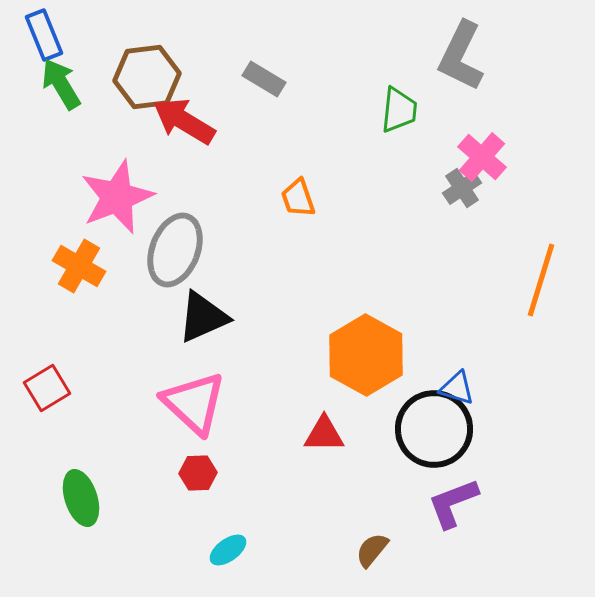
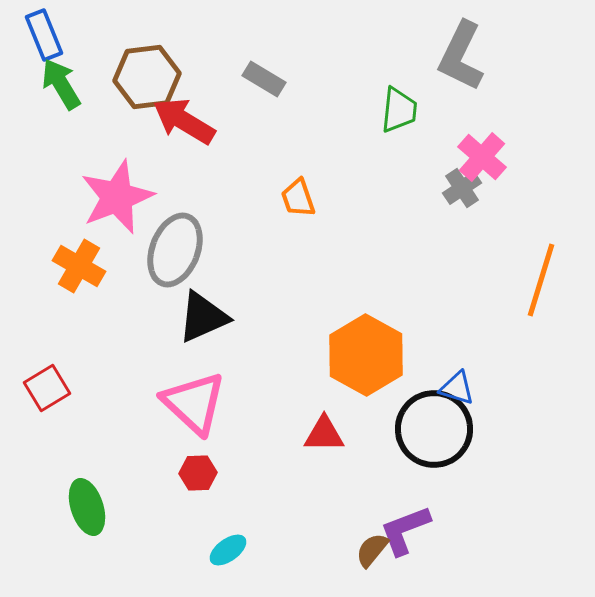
green ellipse: moved 6 px right, 9 px down
purple L-shape: moved 48 px left, 27 px down
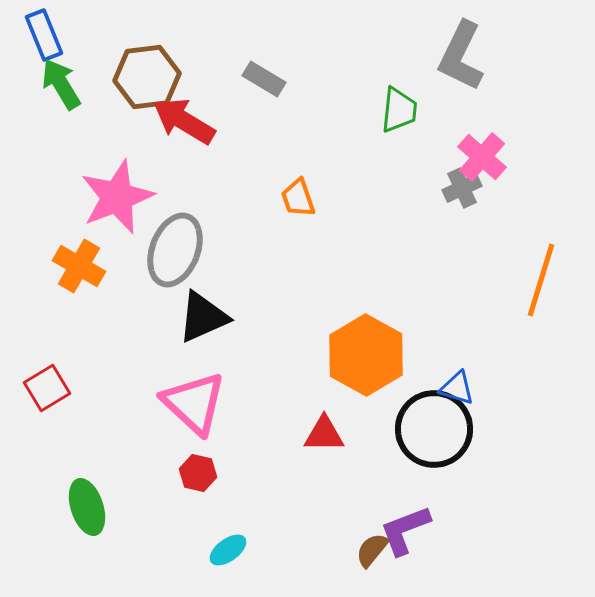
gray cross: rotated 9 degrees clockwise
red hexagon: rotated 15 degrees clockwise
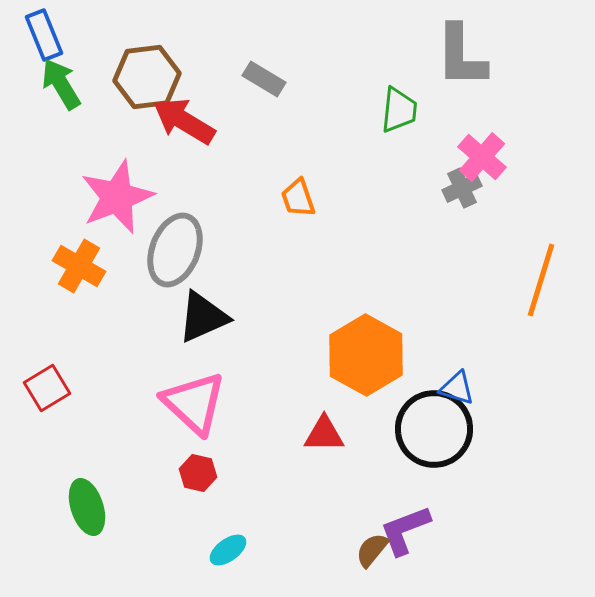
gray L-shape: rotated 26 degrees counterclockwise
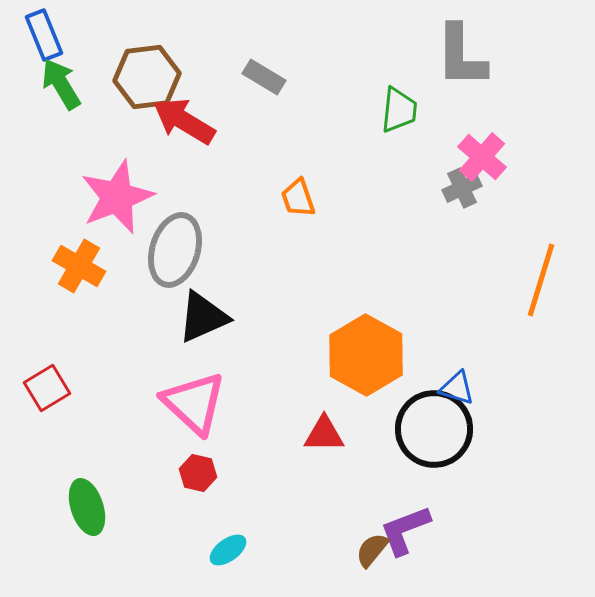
gray rectangle: moved 2 px up
gray ellipse: rotated 4 degrees counterclockwise
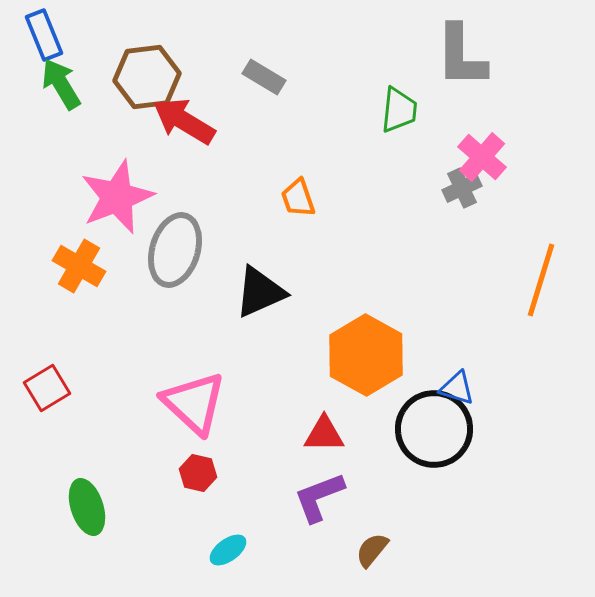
black triangle: moved 57 px right, 25 px up
purple L-shape: moved 86 px left, 33 px up
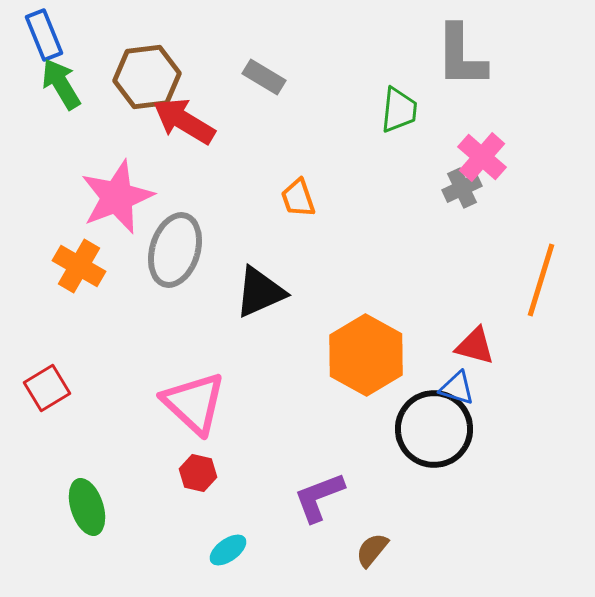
red triangle: moved 151 px right, 88 px up; rotated 15 degrees clockwise
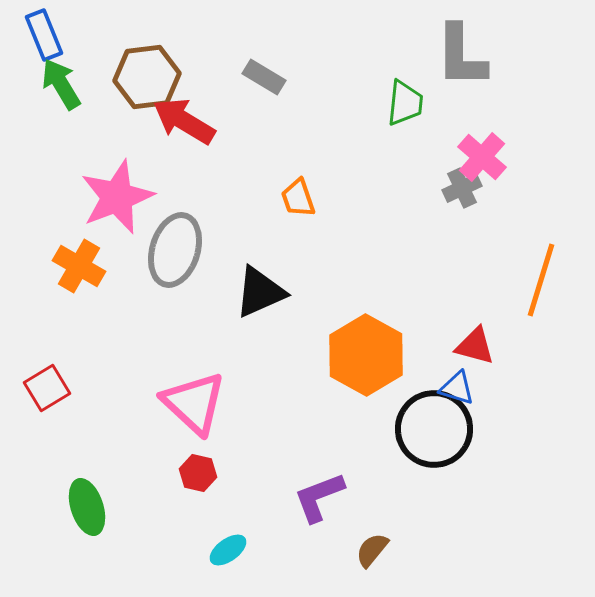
green trapezoid: moved 6 px right, 7 px up
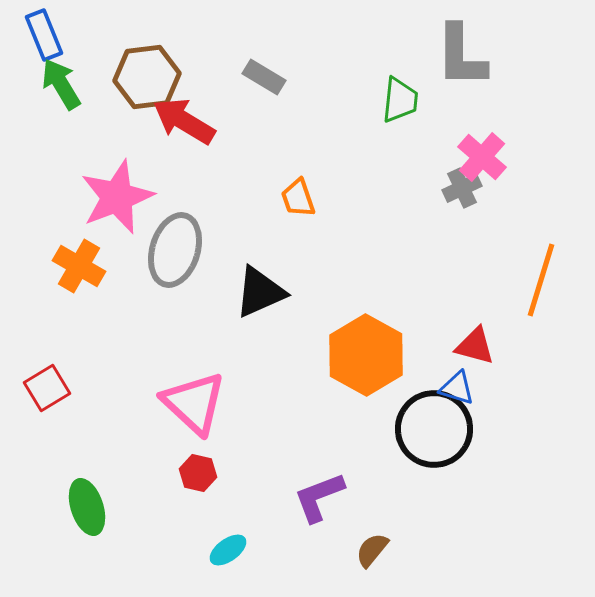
green trapezoid: moved 5 px left, 3 px up
